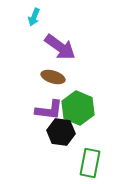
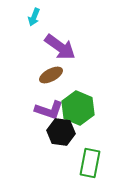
brown ellipse: moved 2 px left, 2 px up; rotated 45 degrees counterclockwise
purple L-shape: rotated 12 degrees clockwise
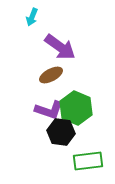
cyan arrow: moved 2 px left
green hexagon: moved 2 px left
green rectangle: moved 2 px left, 2 px up; rotated 72 degrees clockwise
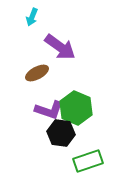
brown ellipse: moved 14 px left, 2 px up
black hexagon: moved 1 px down
green rectangle: rotated 12 degrees counterclockwise
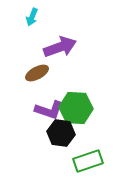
purple arrow: rotated 56 degrees counterclockwise
green hexagon: rotated 20 degrees counterclockwise
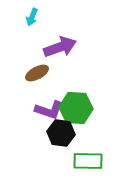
green rectangle: rotated 20 degrees clockwise
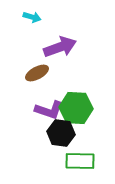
cyan arrow: rotated 96 degrees counterclockwise
green rectangle: moved 8 px left
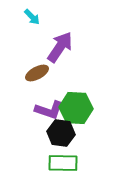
cyan arrow: rotated 30 degrees clockwise
purple arrow: rotated 36 degrees counterclockwise
green rectangle: moved 17 px left, 2 px down
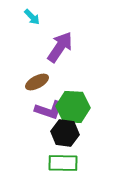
brown ellipse: moved 9 px down
green hexagon: moved 3 px left, 1 px up
black hexagon: moved 4 px right
